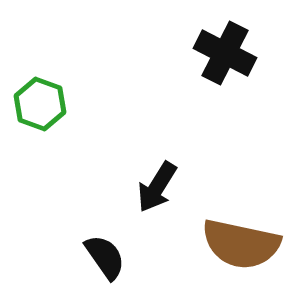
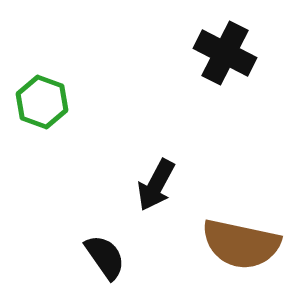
green hexagon: moved 2 px right, 2 px up
black arrow: moved 1 px left, 2 px up; rotated 4 degrees counterclockwise
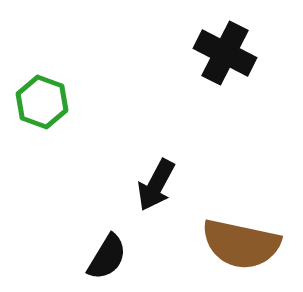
black semicircle: moved 2 px right; rotated 66 degrees clockwise
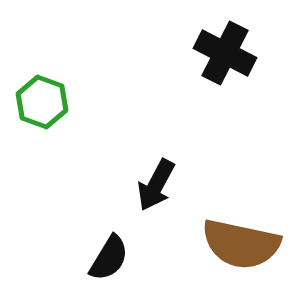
black semicircle: moved 2 px right, 1 px down
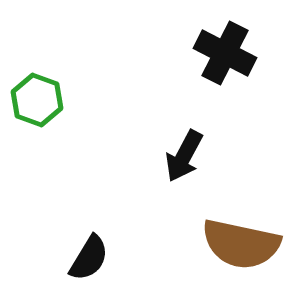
green hexagon: moved 5 px left, 2 px up
black arrow: moved 28 px right, 29 px up
black semicircle: moved 20 px left
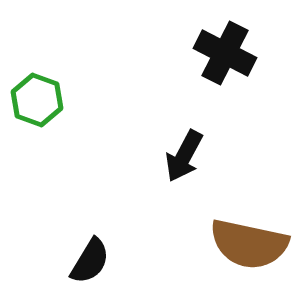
brown semicircle: moved 8 px right
black semicircle: moved 1 px right, 3 px down
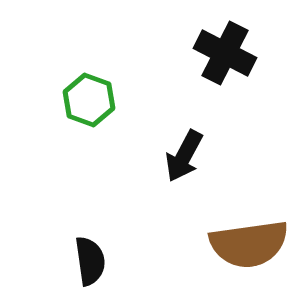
green hexagon: moved 52 px right
brown semicircle: rotated 20 degrees counterclockwise
black semicircle: rotated 39 degrees counterclockwise
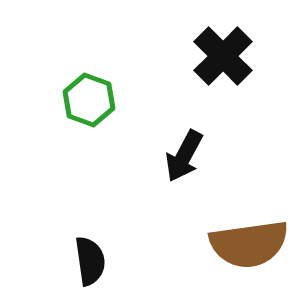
black cross: moved 2 px left, 3 px down; rotated 18 degrees clockwise
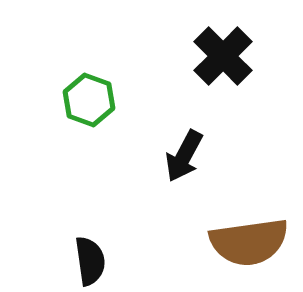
brown semicircle: moved 2 px up
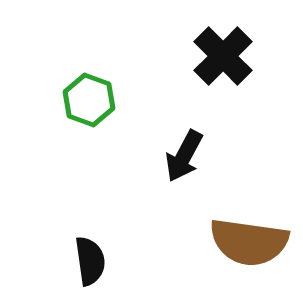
brown semicircle: rotated 16 degrees clockwise
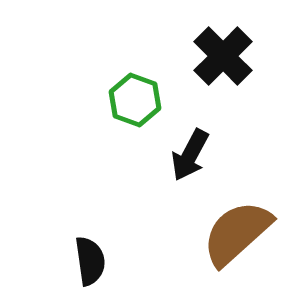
green hexagon: moved 46 px right
black arrow: moved 6 px right, 1 px up
brown semicircle: moved 12 px left, 9 px up; rotated 130 degrees clockwise
